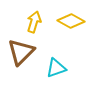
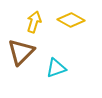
yellow diamond: moved 1 px up
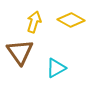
brown triangle: moved 1 px left; rotated 20 degrees counterclockwise
cyan triangle: rotated 10 degrees counterclockwise
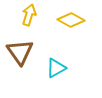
yellow arrow: moved 5 px left, 7 px up
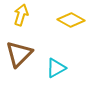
yellow arrow: moved 8 px left
brown triangle: moved 1 px left, 2 px down; rotated 20 degrees clockwise
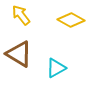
yellow arrow: rotated 55 degrees counterclockwise
brown triangle: rotated 44 degrees counterclockwise
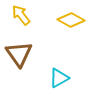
brown triangle: rotated 24 degrees clockwise
cyan triangle: moved 3 px right, 10 px down
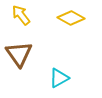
yellow diamond: moved 2 px up
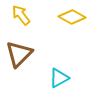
yellow diamond: moved 1 px right, 1 px up
brown triangle: rotated 20 degrees clockwise
